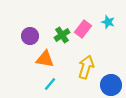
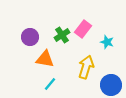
cyan star: moved 1 px left, 20 px down
purple circle: moved 1 px down
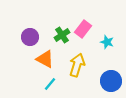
orange triangle: rotated 18 degrees clockwise
yellow arrow: moved 9 px left, 2 px up
blue circle: moved 4 px up
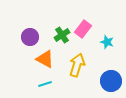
cyan line: moved 5 px left; rotated 32 degrees clockwise
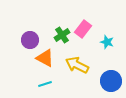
purple circle: moved 3 px down
orange triangle: moved 1 px up
yellow arrow: rotated 80 degrees counterclockwise
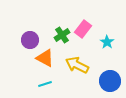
cyan star: rotated 16 degrees clockwise
blue circle: moved 1 px left
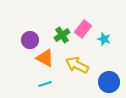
cyan star: moved 3 px left, 3 px up; rotated 16 degrees counterclockwise
blue circle: moved 1 px left, 1 px down
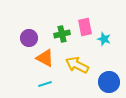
pink rectangle: moved 2 px right, 2 px up; rotated 48 degrees counterclockwise
green cross: moved 1 px up; rotated 21 degrees clockwise
purple circle: moved 1 px left, 2 px up
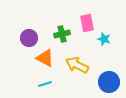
pink rectangle: moved 2 px right, 4 px up
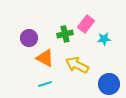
pink rectangle: moved 1 px left, 1 px down; rotated 48 degrees clockwise
green cross: moved 3 px right
cyan star: rotated 24 degrees counterclockwise
blue circle: moved 2 px down
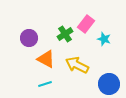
green cross: rotated 21 degrees counterclockwise
cyan star: rotated 24 degrees clockwise
orange triangle: moved 1 px right, 1 px down
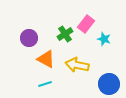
yellow arrow: rotated 15 degrees counterclockwise
